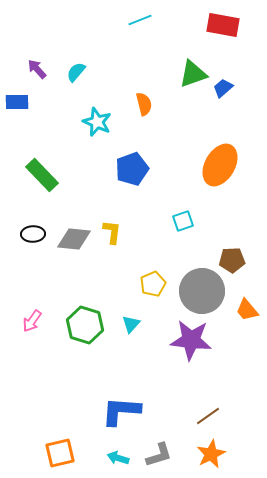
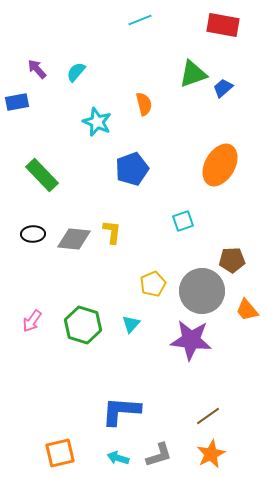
blue rectangle: rotated 10 degrees counterclockwise
green hexagon: moved 2 px left
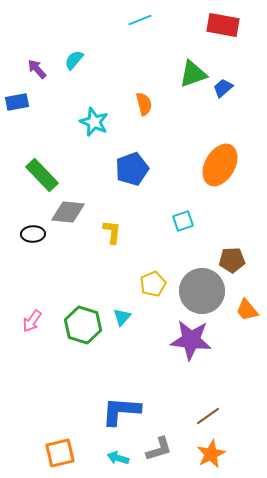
cyan semicircle: moved 2 px left, 12 px up
cyan star: moved 3 px left
gray diamond: moved 6 px left, 27 px up
cyan triangle: moved 9 px left, 7 px up
gray L-shape: moved 6 px up
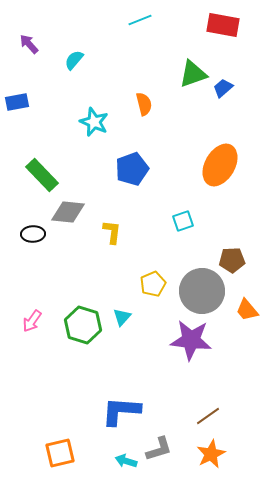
purple arrow: moved 8 px left, 25 px up
cyan arrow: moved 8 px right, 3 px down
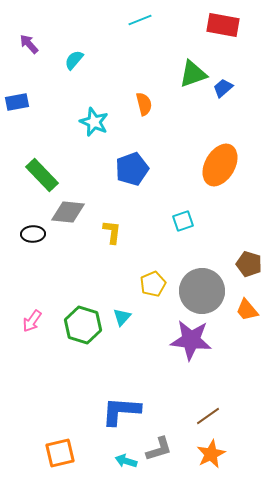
brown pentagon: moved 17 px right, 4 px down; rotated 20 degrees clockwise
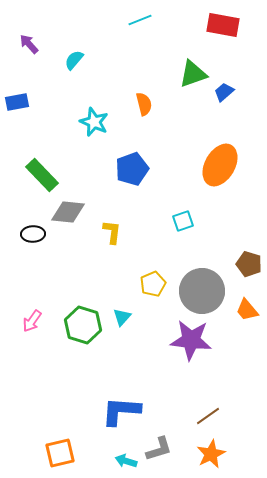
blue trapezoid: moved 1 px right, 4 px down
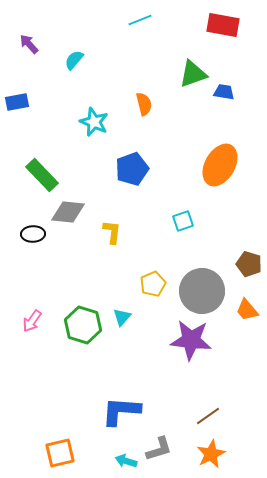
blue trapezoid: rotated 50 degrees clockwise
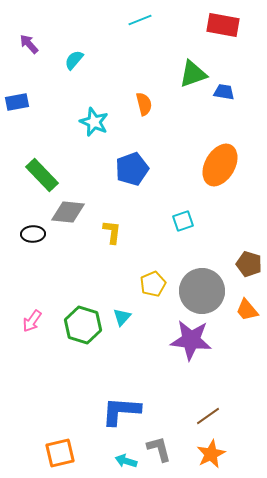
gray L-shape: rotated 88 degrees counterclockwise
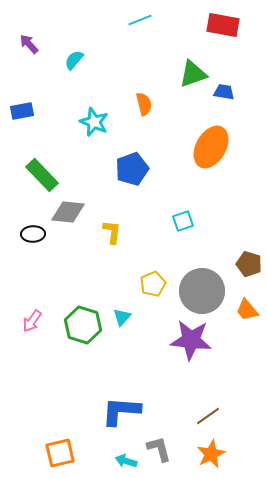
blue rectangle: moved 5 px right, 9 px down
orange ellipse: moved 9 px left, 18 px up
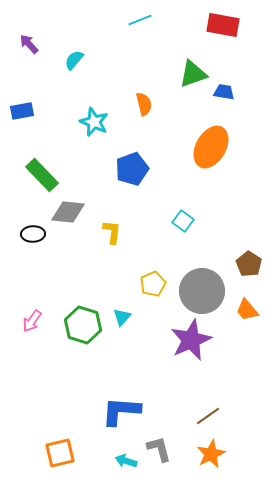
cyan square: rotated 35 degrees counterclockwise
brown pentagon: rotated 15 degrees clockwise
purple star: rotated 30 degrees counterclockwise
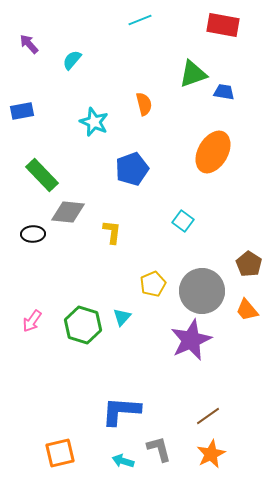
cyan semicircle: moved 2 px left
orange ellipse: moved 2 px right, 5 px down
cyan arrow: moved 3 px left
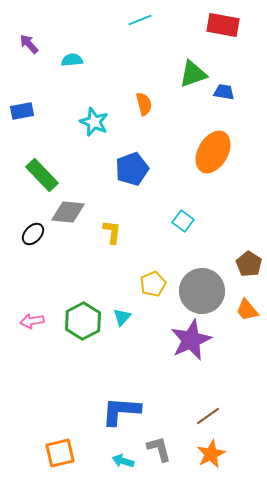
cyan semicircle: rotated 45 degrees clockwise
black ellipse: rotated 45 degrees counterclockwise
pink arrow: rotated 45 degrees clockwise
green hexagon: moved 4 px up; rotated 15 degrees clockwise
